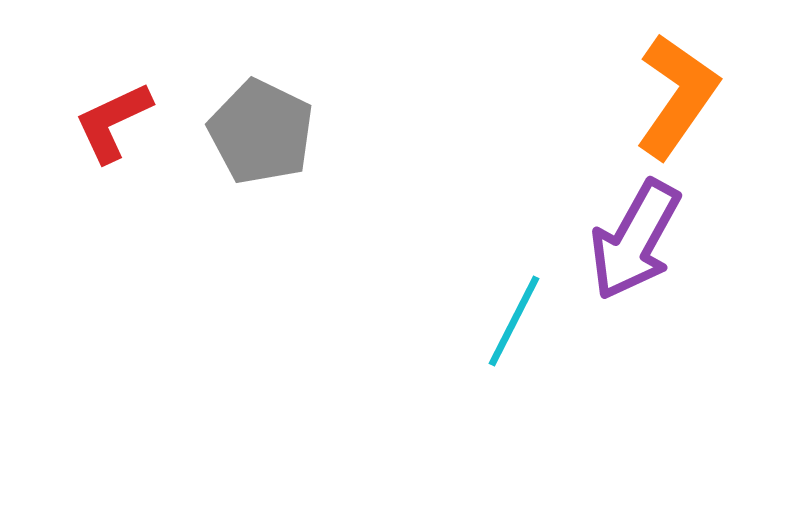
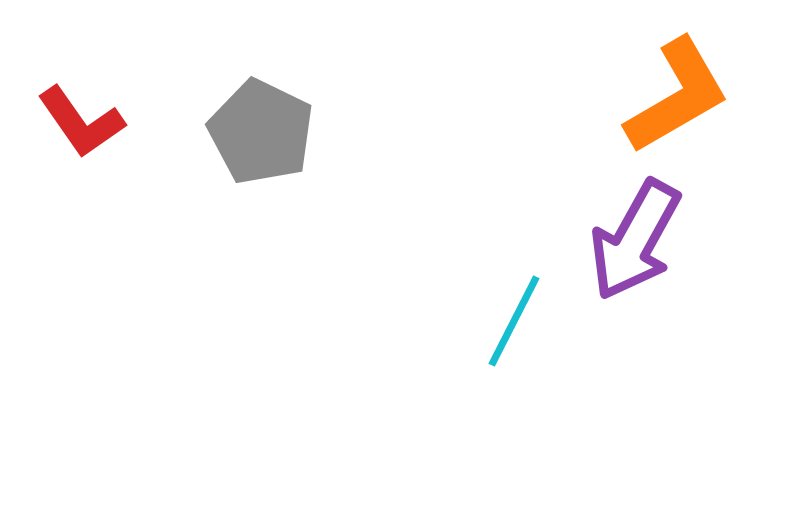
orange L-shape: rotated 25 degrees clockwise
red L-shape: moved 32 px left; rotated 100 degrees counterclockwise
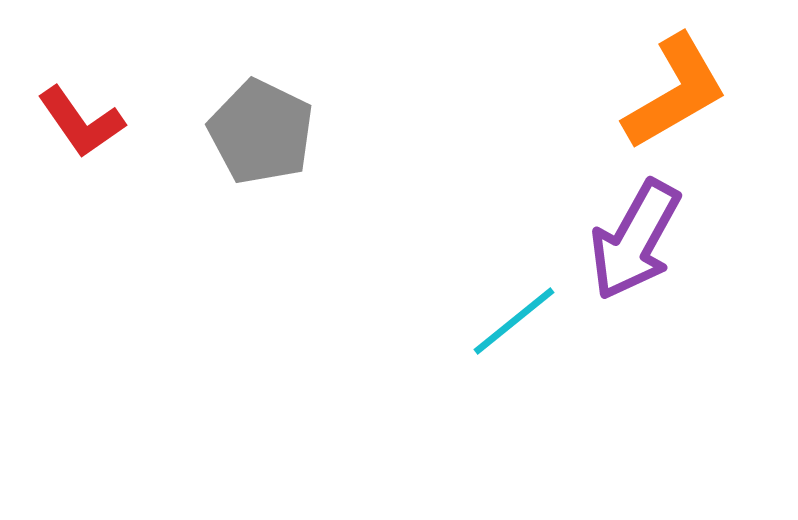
orange L-shape: moved 2 px left, 4 px up
cyan line: rotated 24 degrees clockwise
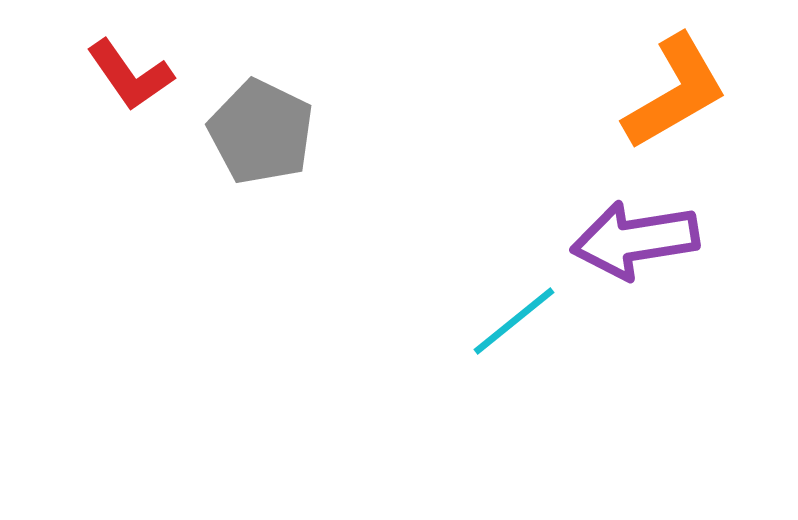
red L-shape: moved 49 px right, 47 px up
purple arrow: rotated 52 degrees clockwise
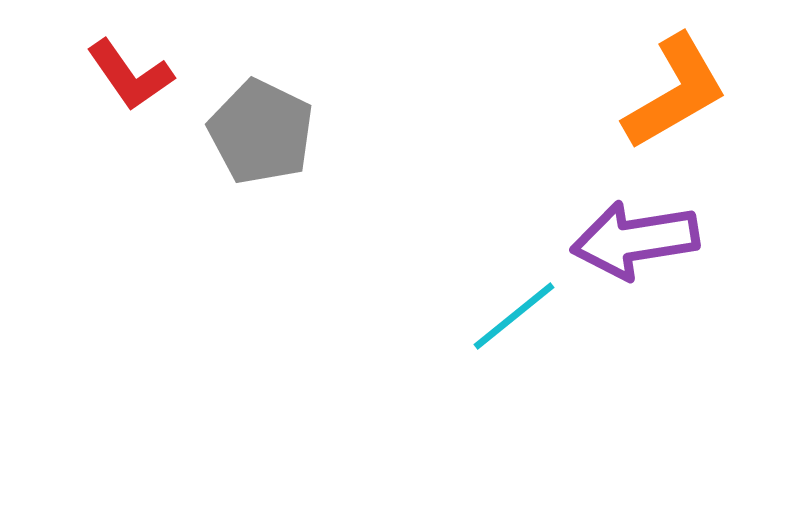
cyan line: moved 5 px up
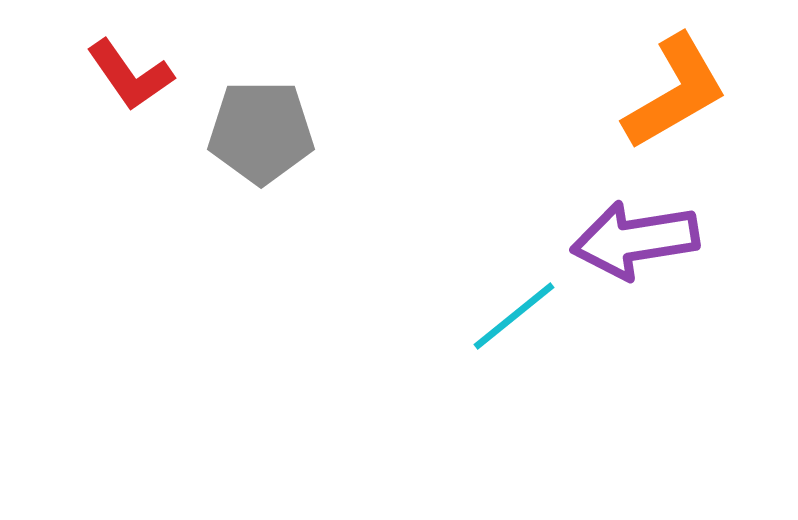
gray pentagon: rotated 26 degrees counterclockwise
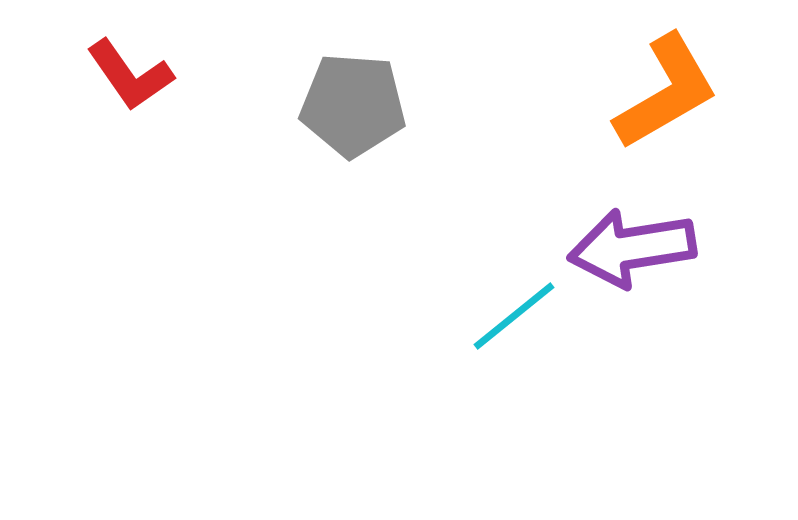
orange L-shape: moved 9 px left
gray pentagon: moved 92 px right, 27 px up; rotated 4 degrees clockwise
purple arrow: moved 3 px left, 8 px down
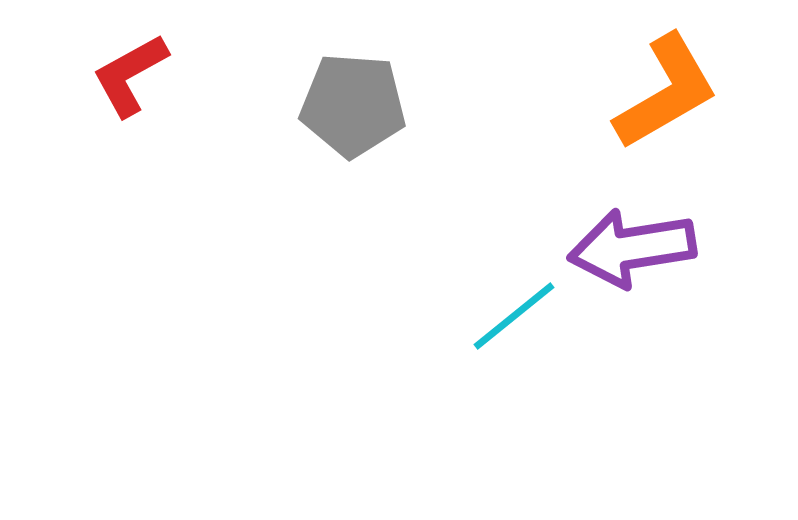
red L-shape: rotated 96 degrees clockwise
